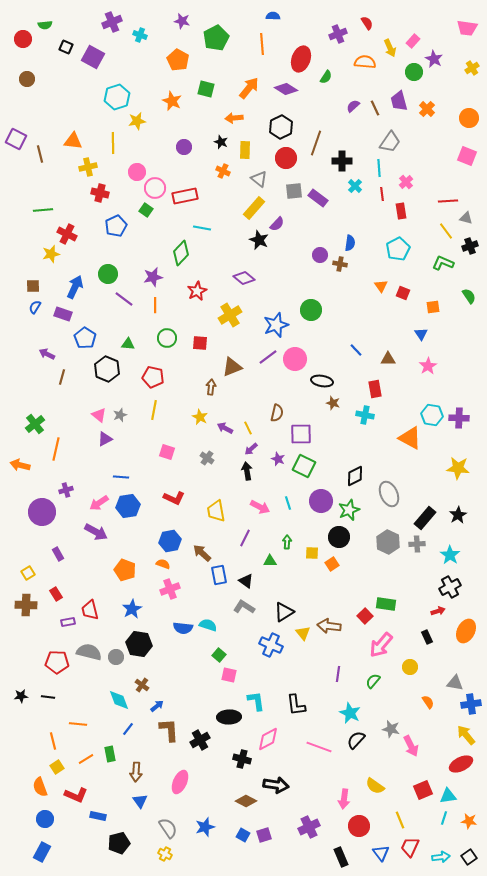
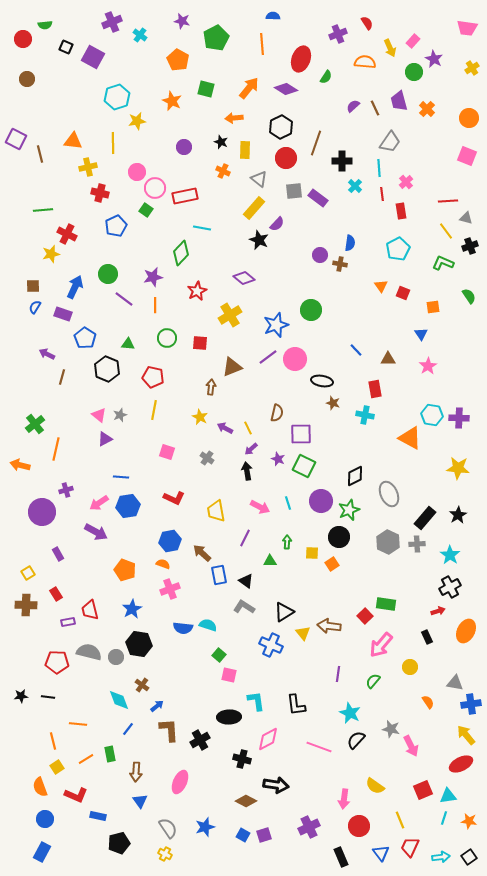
cyan cross at (140, 35): rotated 16 degrees clockwise
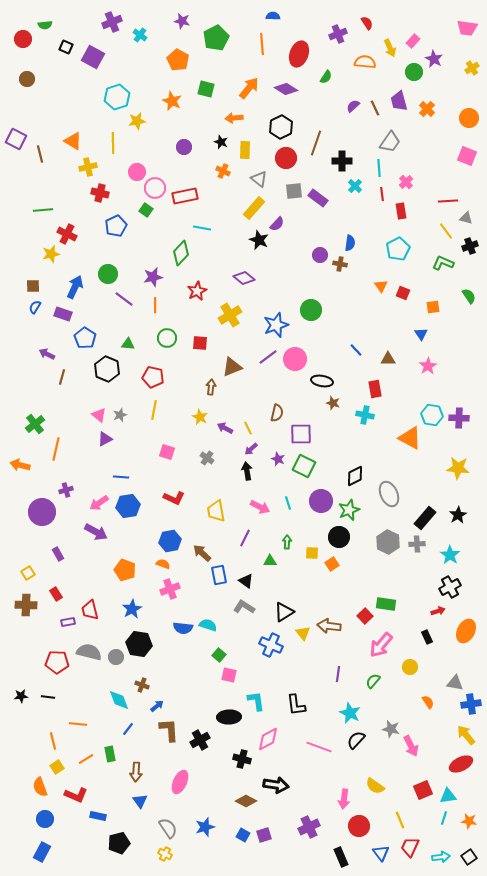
red ellipse at (301, 59): moved 2 px left, 5 px up
orange triangle at (73, 141): rotated 24 degrees clockwise
brown cross at (142, 685): rotated 16 degrees counterclockwise
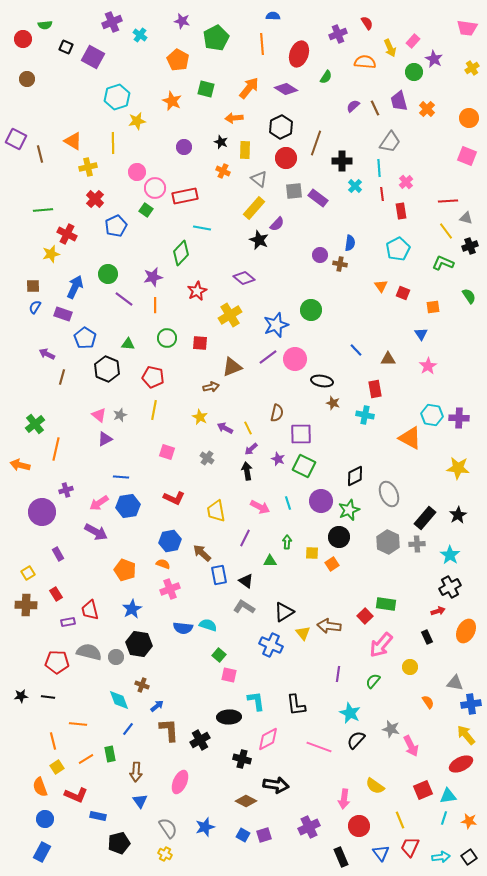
red cross at (100, 193): moved 5 px left, 6 px down; rotated 30 degrees clockwise
brown arrow at (211, 387): rotated 70 degrees clockwise
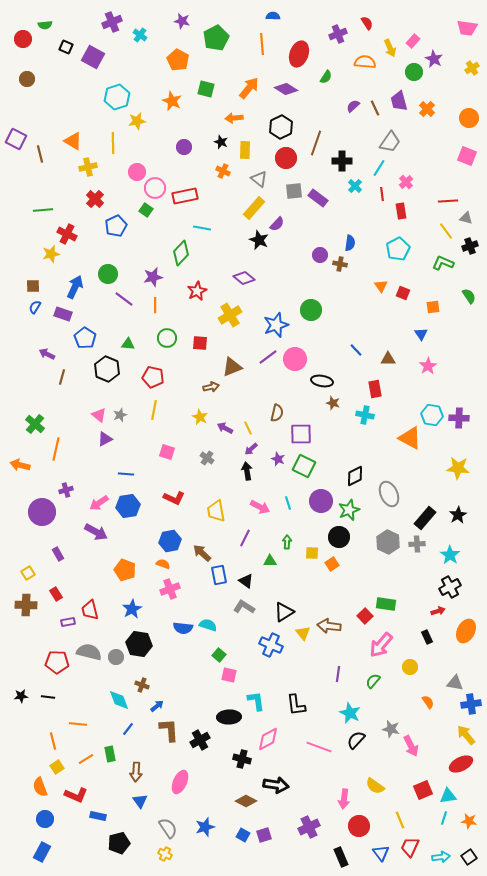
cyan line at (379, 168): rotated 36 degrees clockwise
green cross at (35, 424): rotated 12 degrees counterclockwise
blue line at (121, 477): moved 5 px right, 3 px up
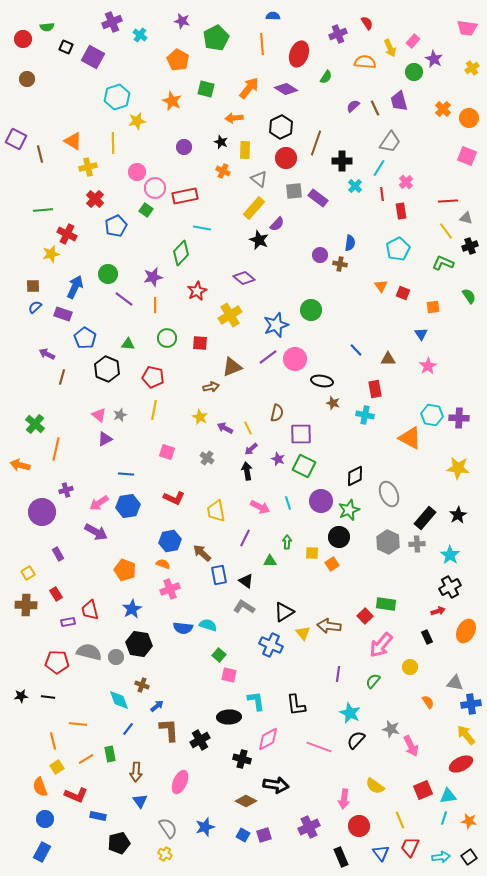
green semicircle at (45, 25): moved 2 px right, 2 px down
orange cross at (427, 109): moved 16 px right
blue semicircle at (35, 307): rotated 16 degrees clockwise
